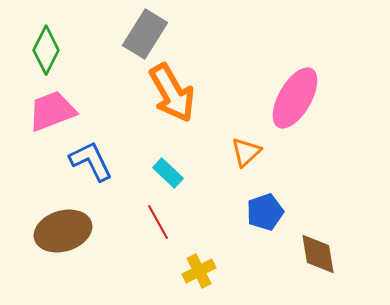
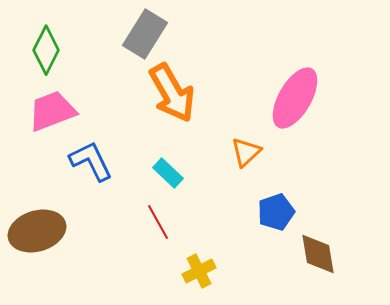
blue pentagon: moved 11 px right
brown ellipse: moved 26 px left
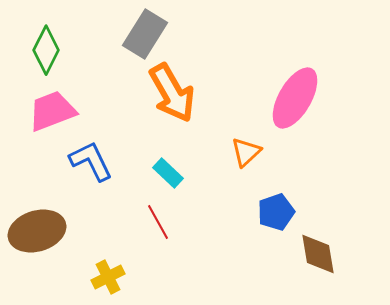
yellow cross: moved 91 px left, 6 px down
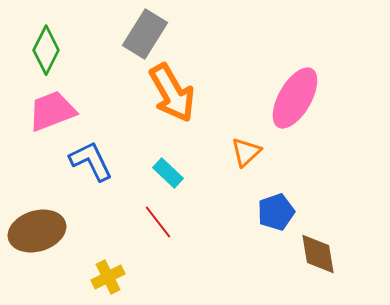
red line: rotated 9 degrees counterclockwise
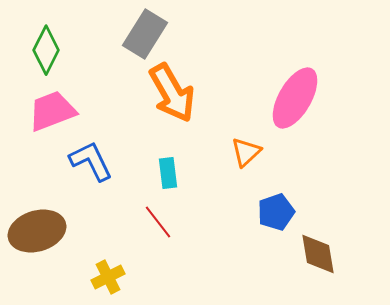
cyan rectangle: rotated 40 degrees clockwise
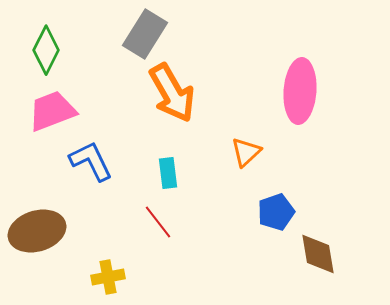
pink ellipse: moved 5 px right, 7 px up; rotated 26 degrees counterclockwise
yellow cross: rotated 16 degrees clockwise
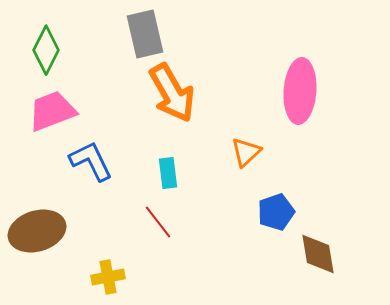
gray rectangle: rotated 45 degrees counterclockwise
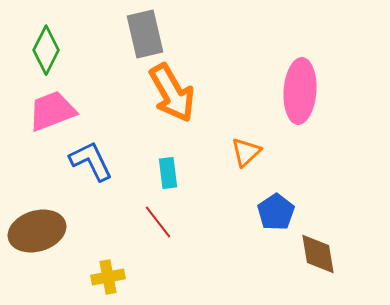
blue pentagon: rotated 15 degrees counterclockwise
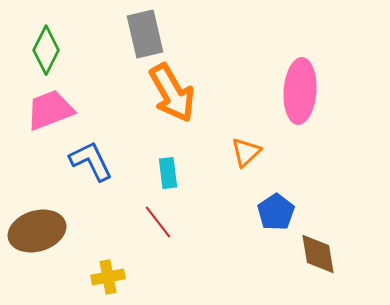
pink trapezoid: moved 2 px left, 1 px up
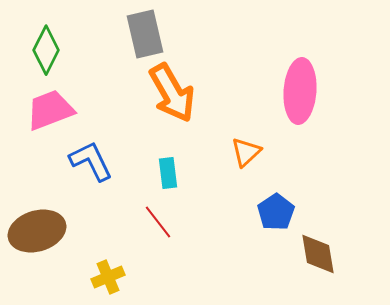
yellow cross: rotated 12 degrees counterclockwise
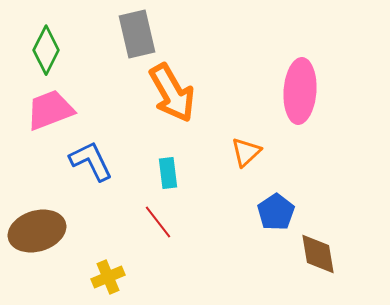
gray rectangle: moved 8 px left
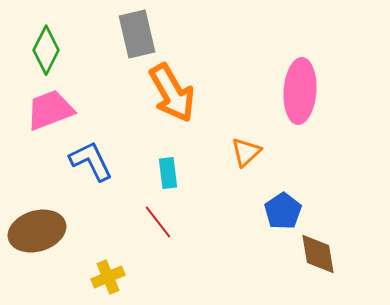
blue pentagon: moved 7 px right, 1 px up
